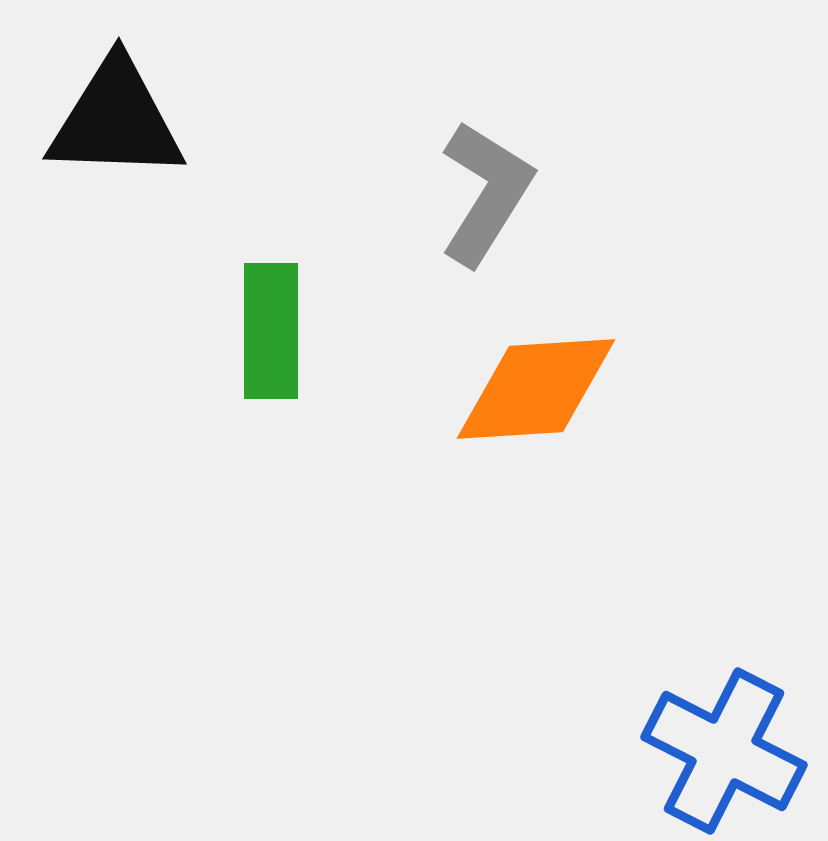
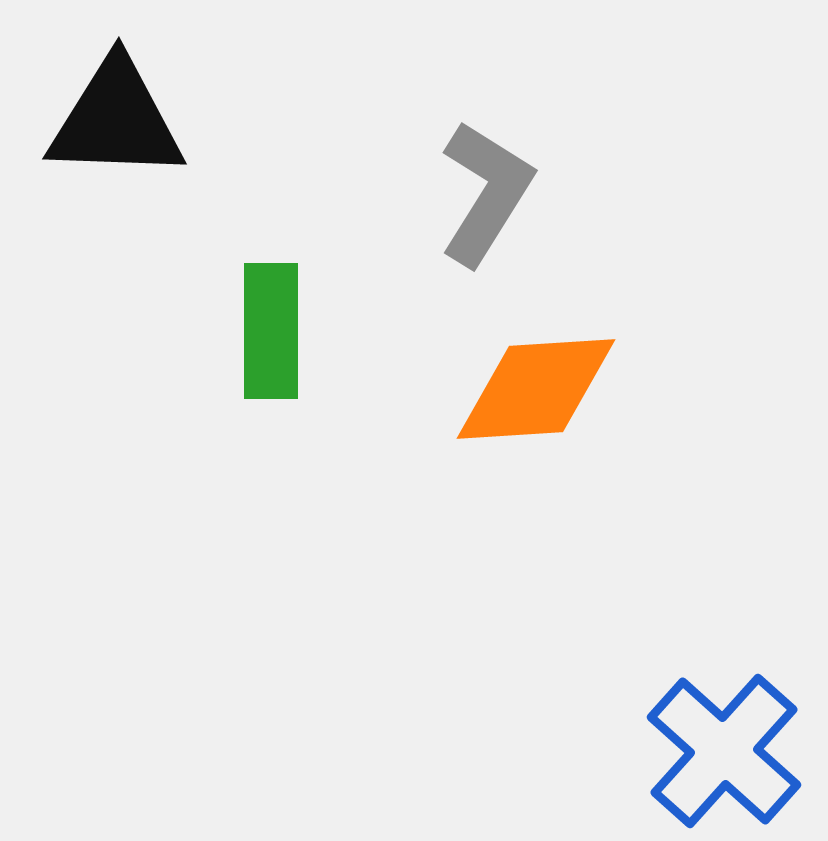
blue cross: rotated 15 degrees clockwise
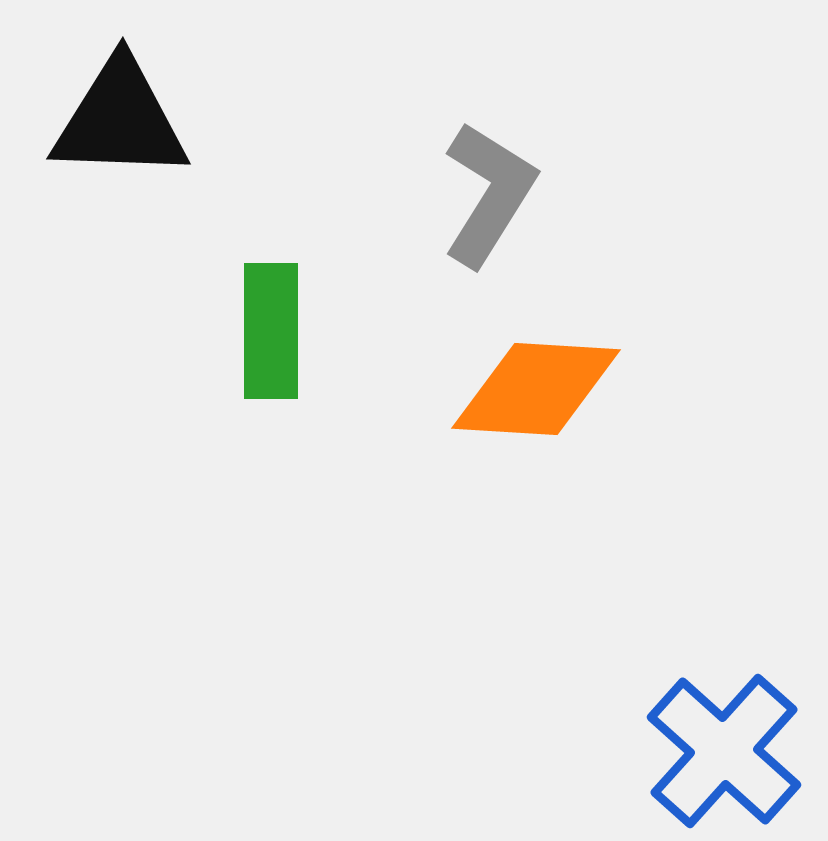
black triangle: moved 4 px right
gray L-shape: moved 3 px right, 1 px down
orange diamond: rotated 7 degrees clockwise
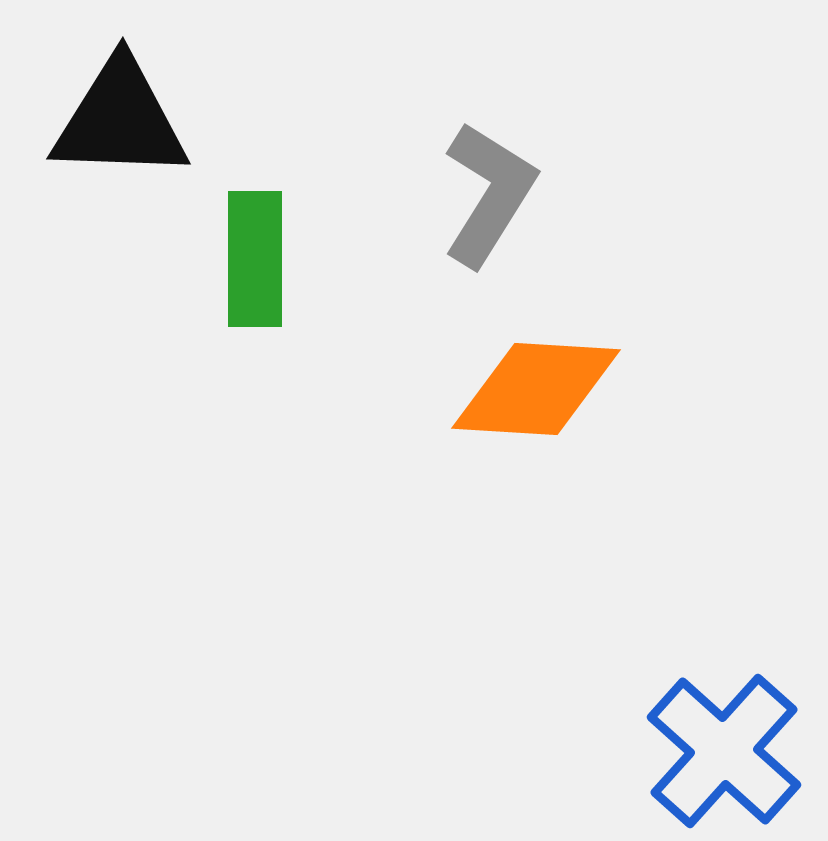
green rectangle: moved 16 px left, 72 px up
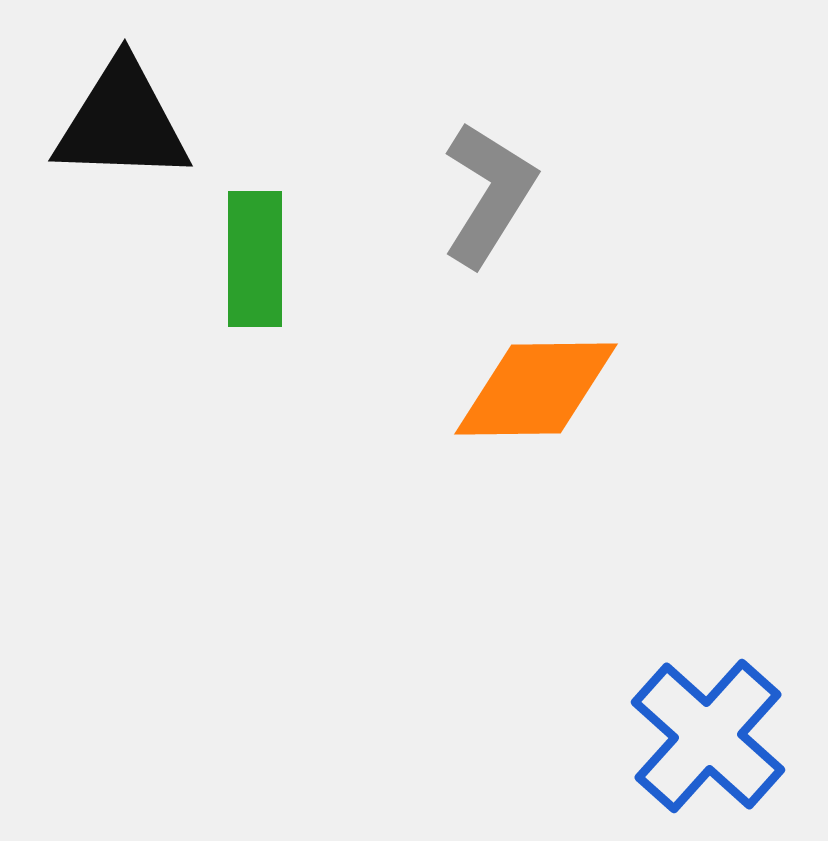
black triangle: moved 2 px right, 2 px down
orange diamond: rotated 4 degrees counterclockwise
blue cross: moved 16 px left, 15 px up
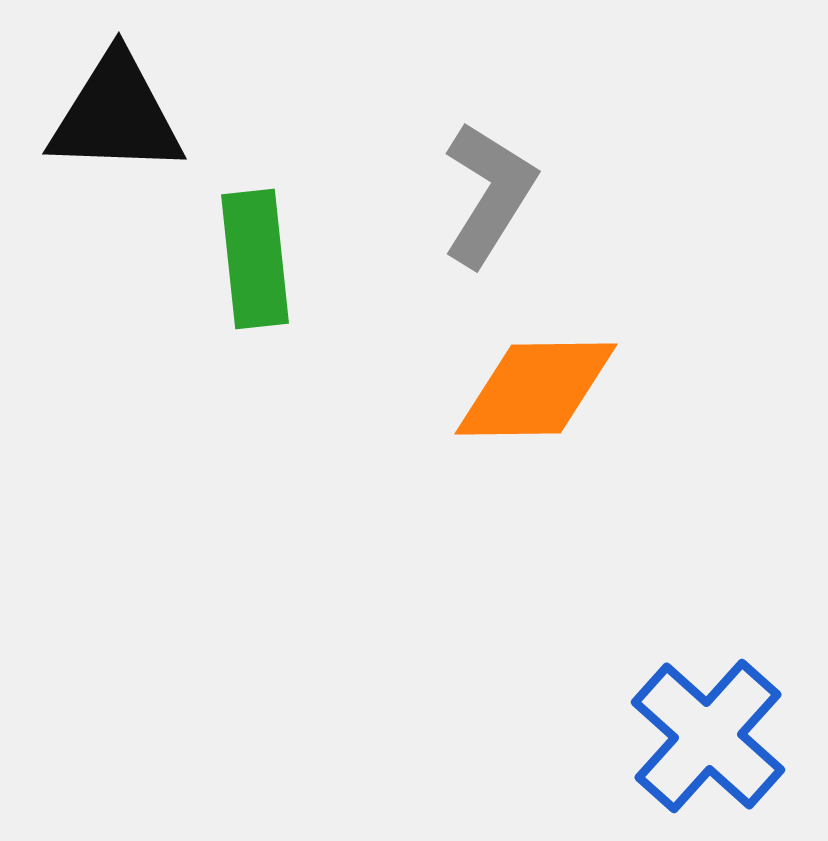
black triangle: moved 6 px left, 7 px up
green rectangle: rotated 6 degrees counterclockwise
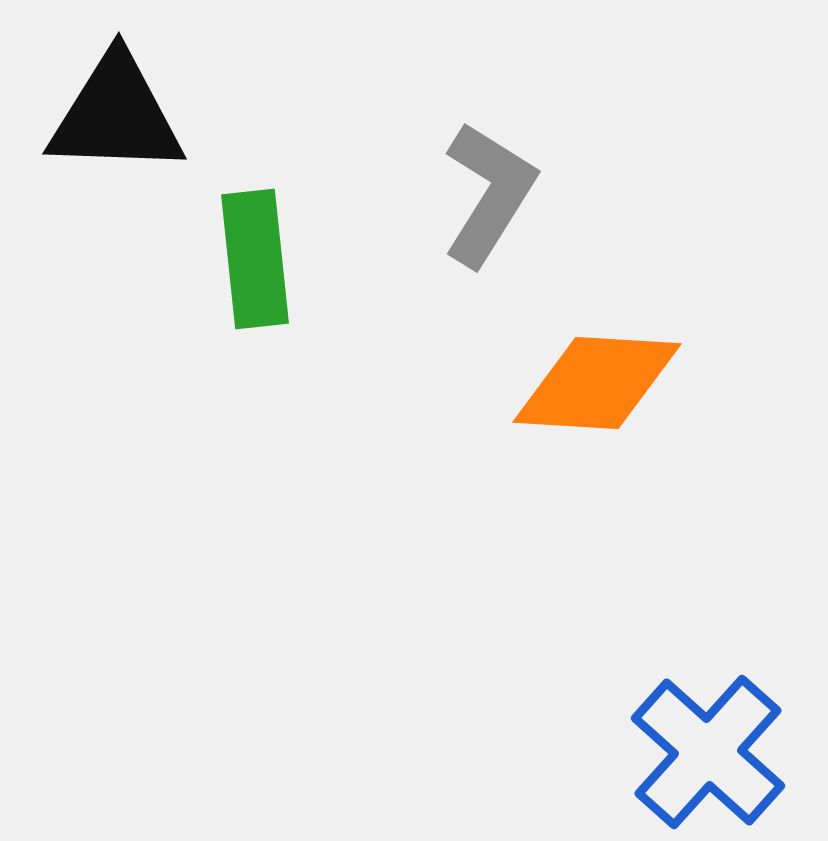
orange diamond: moved 61 px right, 6 px up; rotated 4 degrees clockwise
blue cross: moved 16 px down
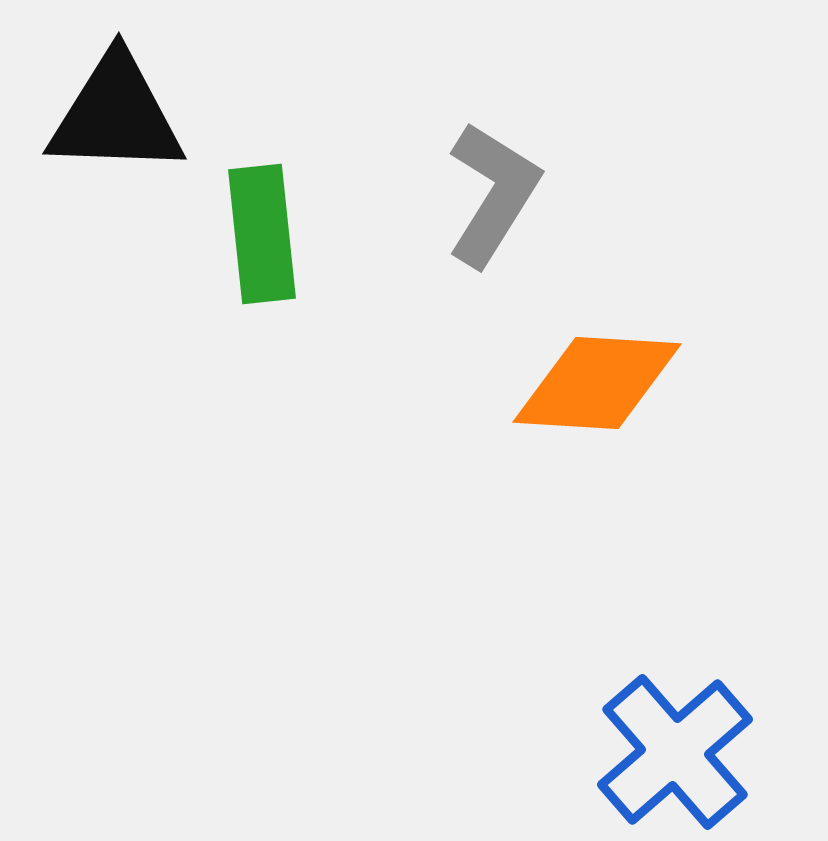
gray L-shape: moved 4 px right
green rectangle: moved 7 px right, 25 px up
blue cross: moved 33 px left; rotated 7 degrees clockwise
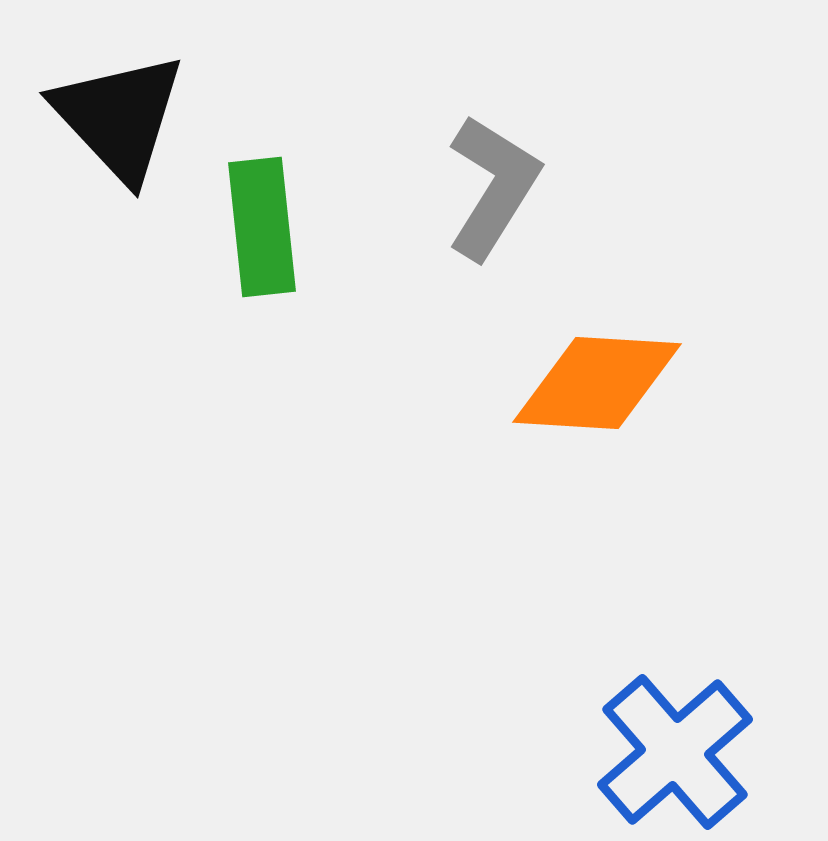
black triangle: moved 3 px right, 2 px down; rotated 45 degrees clockwise
gray L-shape: moved 7 px up
green rectangle: moved 7 px up
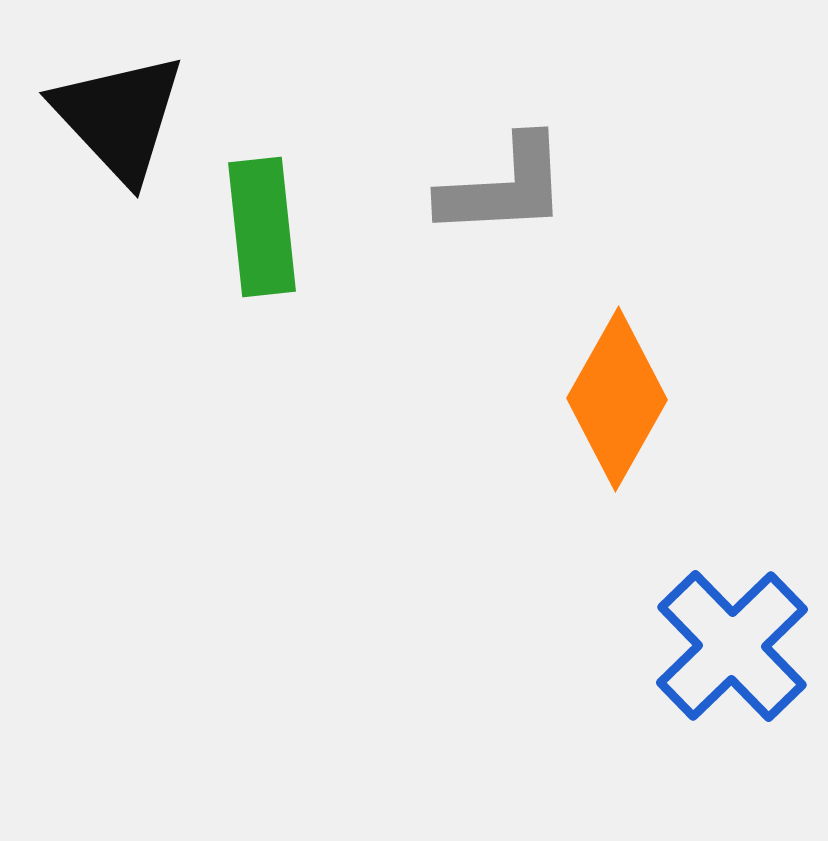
gray L-shape: moved 11 px right; rotated 55 degrees clockwise
orange diamond: moved 20 px right, 16 px down; rotated 64 degrees counterclockwise
blue cross: moved 57 px right, 106 px up; rotated 3 degrees counterclockwise
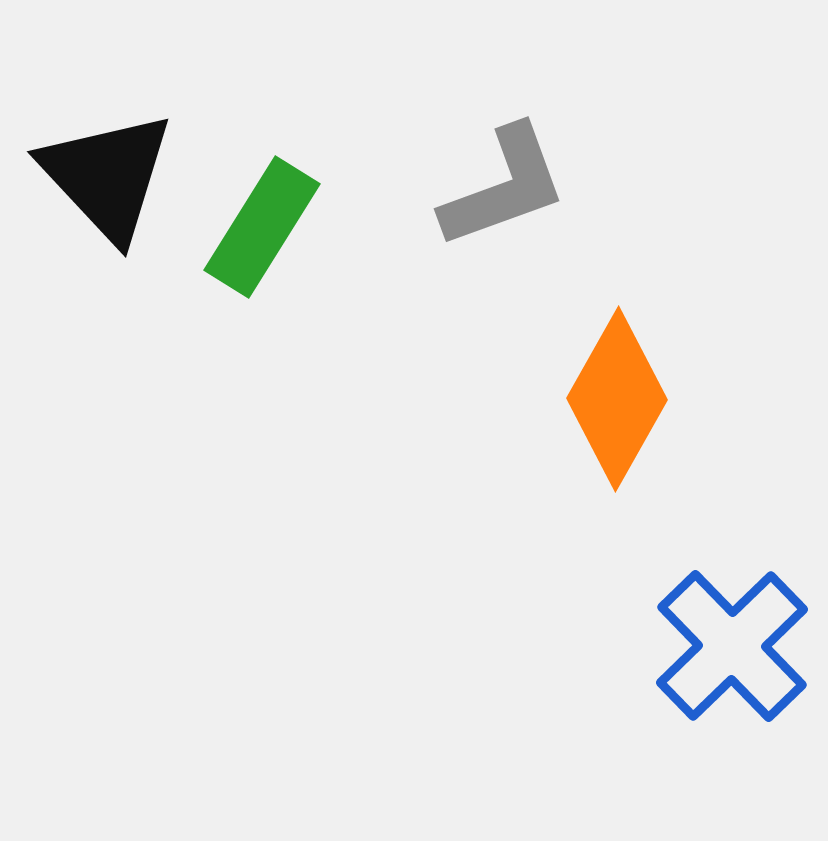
black triangle: moved 12 px left, 59 px down
gray L-shape: rotated 17 degrees counterclockwise
green rectangle: rotated 38 degrees clockwise
